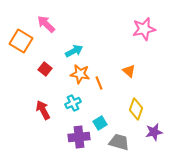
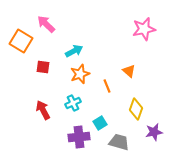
red square: moved 2 px left, 2 px up; rotated 32 degrees counterclockwise
orange star: rotated 30 degrees counterclockwise
orange line: moved 8 px right, 3 px down
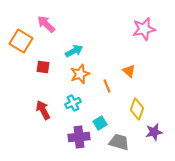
yellow diamond: moved 1 px right
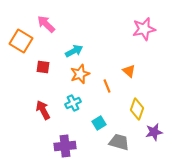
cyan square: moved 1 px left
purple cross: moved 14 px left, 9 px down
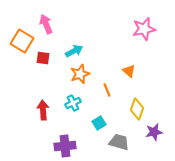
pink arrow: rotated 24 degrees clockwise
orange square: moved 1 px right
red square: moved 9 px up
orange line: moved 4 px down
red arrow: rotated 24 degrees clockwise
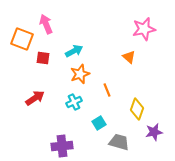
orange square: moved 2 px up; rotated 10 degrees counterclockwise
orange triangle: moved 14 px up
cyan cross: moved 1 px right, 1 px up
red arrow: moved 8 px left, 12 px up; rotated 60 degrees clockwise
purple cross: moved 3 px left
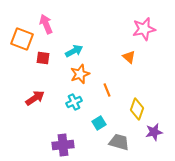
purple cross: moved 1 px right, 1 px up
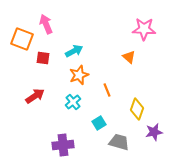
pink star: rotated 15 degrees clockwise
orange star: moved 1 px left, 1 px down
red arrow: moved 2 px up
cyan cross: moved 1 px left; rotated 14 degrees counterclockwise
